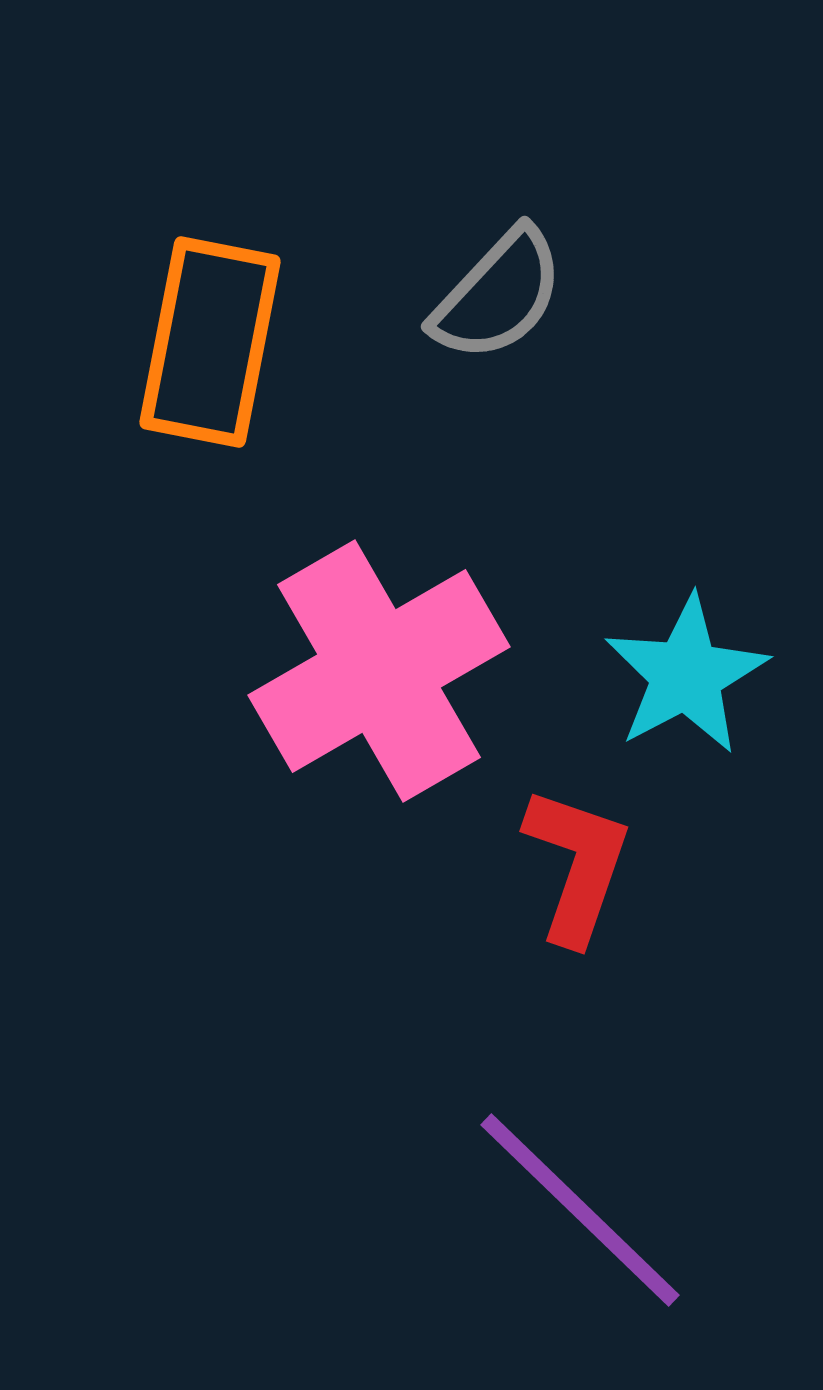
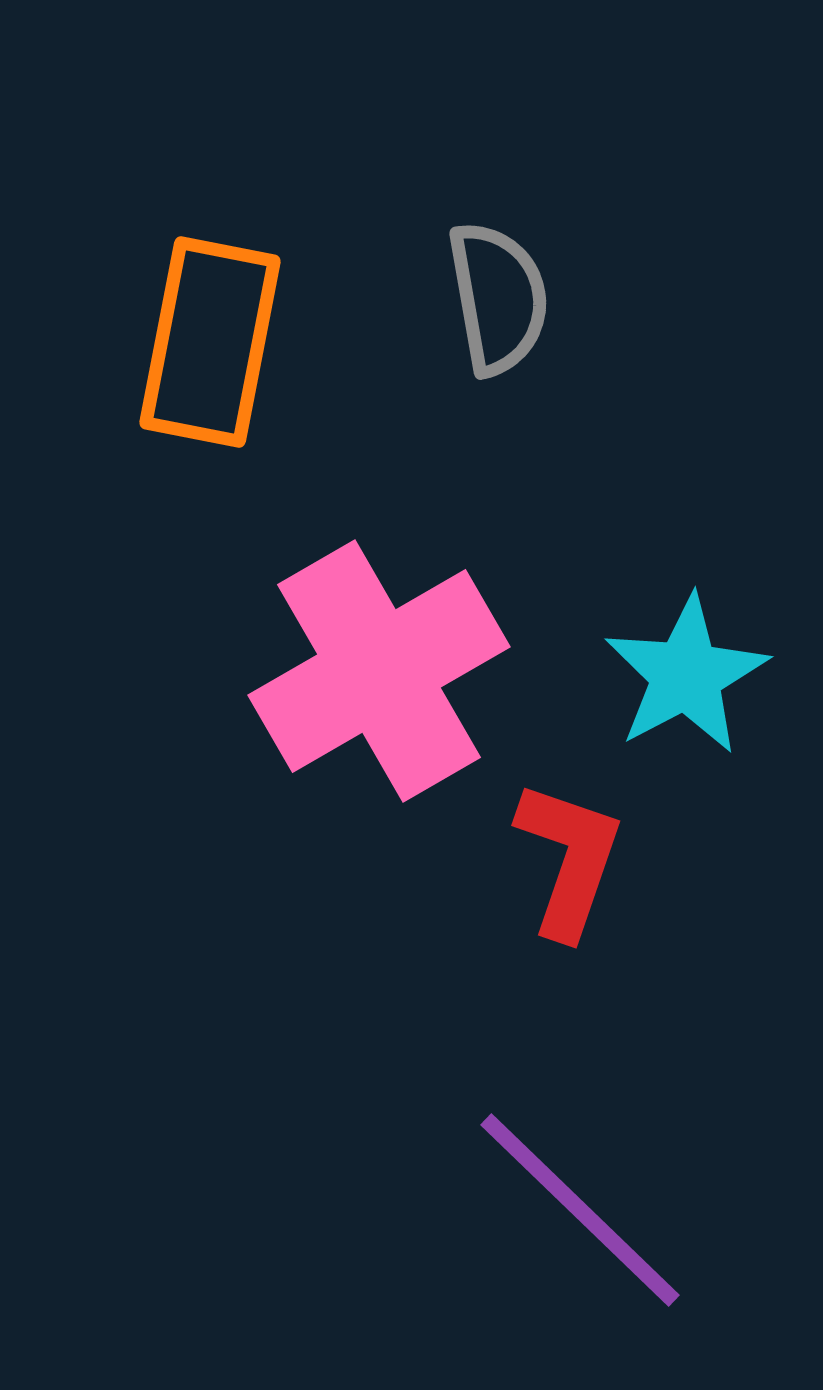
gray semicircle: moved 3 px down; rotated 53 degrees counterclockwise
red L-shape: moved 8 px left, 6 px up
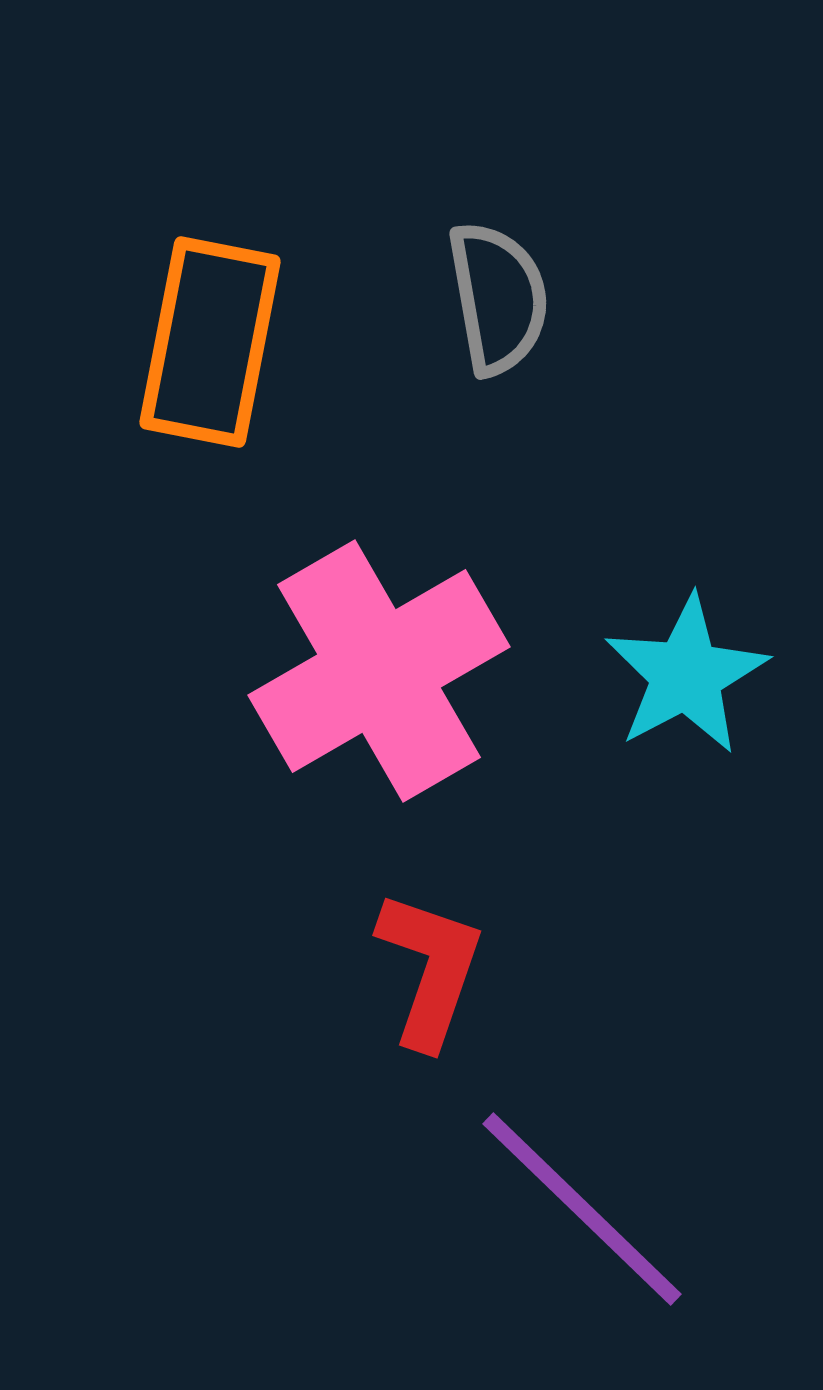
red L-shape: moved 139 px left, 110 px down
purple line: moved 2 px right, 1 px up
